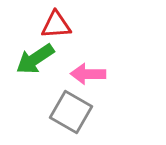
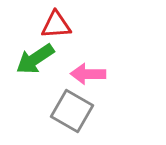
gray square: moved 1 px right, 1 px up
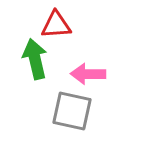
green arrow: rotated 111 degrees clockwise
gray square: rotated 18 degrees counterclockwise
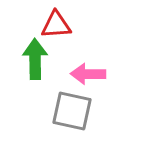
green arrow: rotated 12 degrees clockwise
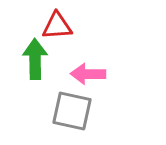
red triangle: moved 1 px right, 1 px down
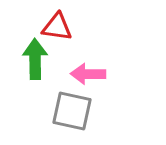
red triangle: moved 1 px down; rotated 12 degrees clockwise
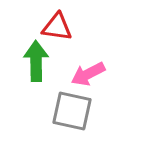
green arrow: moved 1 px right, 2 px down
pink arrow: rotated 28 degrees counterclockwise
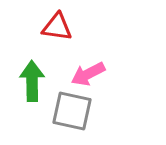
green arrow: moved 4 px left, 20 px down
